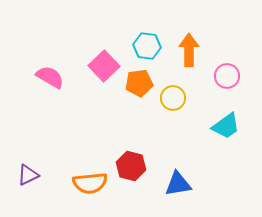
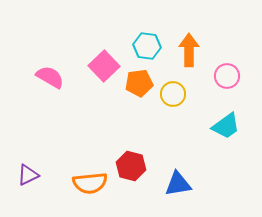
yellow circle: moved 4 px up
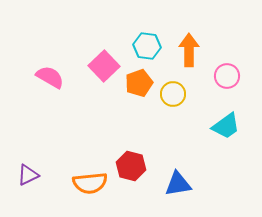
orange pentagon: rotated 12 degrees counterclockwise
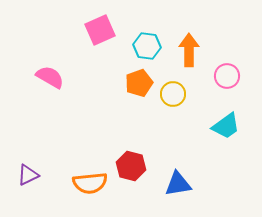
pink square: moved 4 px left, 36 px up; rotated 20 degrees clockwise
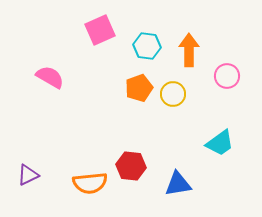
orange pentagon: moved 5 px down
cyan trapezoid: moved 6 px left, 17 px down
red hexagon: rotated 8 degrees counterclockwise
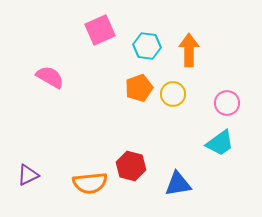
pink circle: moved 27 px down
red hexagon: rotated 8 degrees clockwise
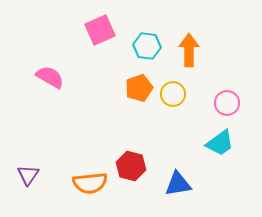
purple triangle: rotated 30 degrees counterclockwise
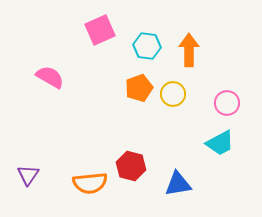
cyan trapezoid: rotated 8 degrees clockwise
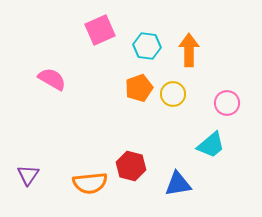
pink semicircle: moved 2 px right, 2 px down
cyan trapezoid: moved 9 px left, 2 px down; rotated 12 degrees counterclockwise
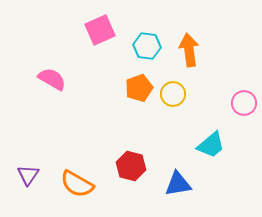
orange arrow: rotated 8 degrees counterclockwise
pink circle: moved 17 px right
orange semicircle: moved 13 px left, 1 px down; rotated 36 degrees clockwise
